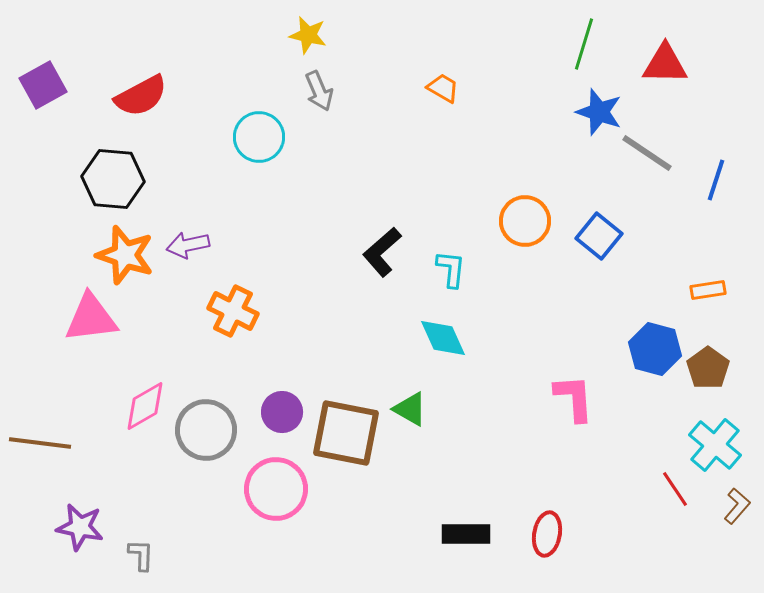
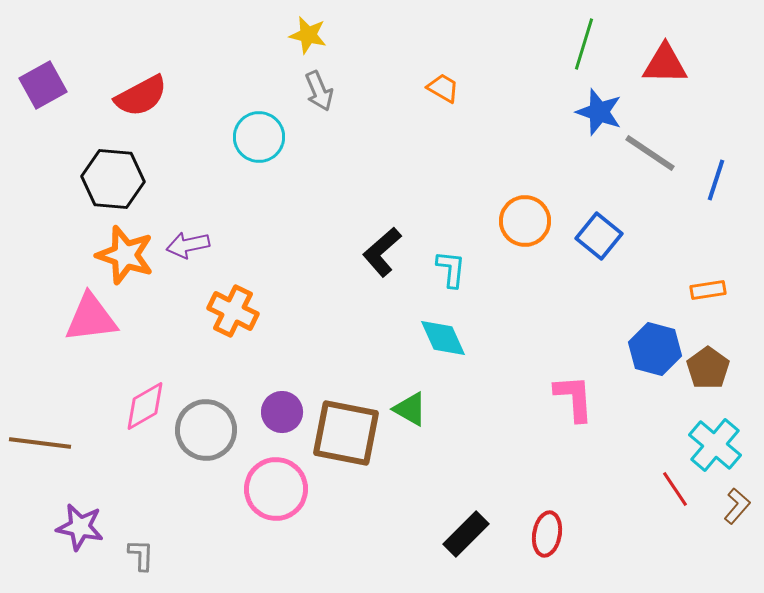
gray line: moved 3 px right
black rectangle: rotated 45 degrees counterclockwise
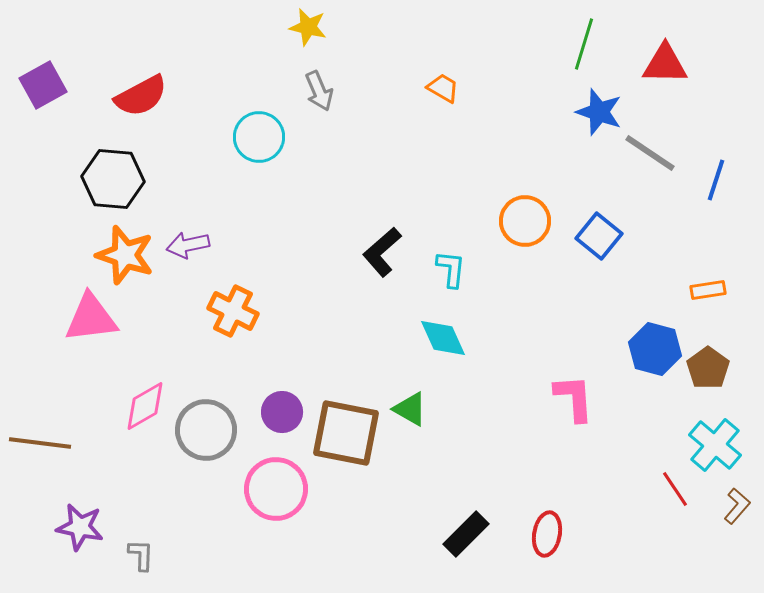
yellow star: moved 8 px up
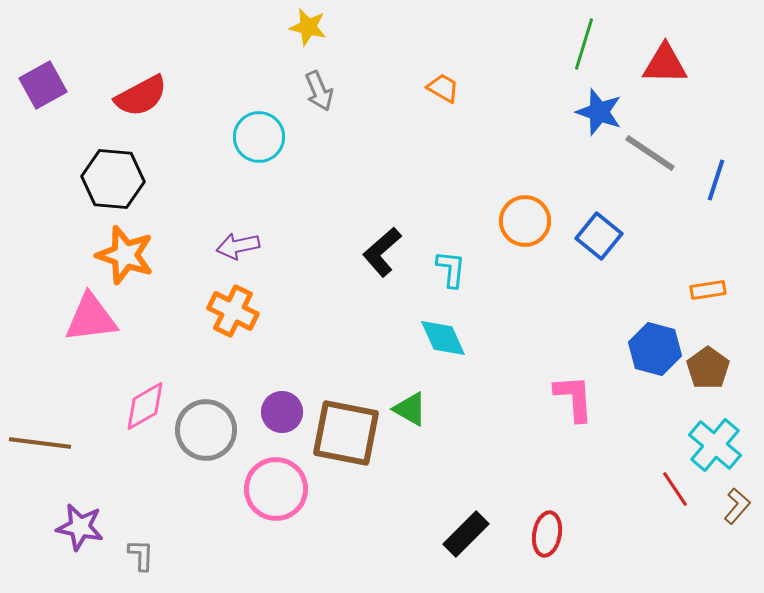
purple arrow: moved 50 px right, 1 px down
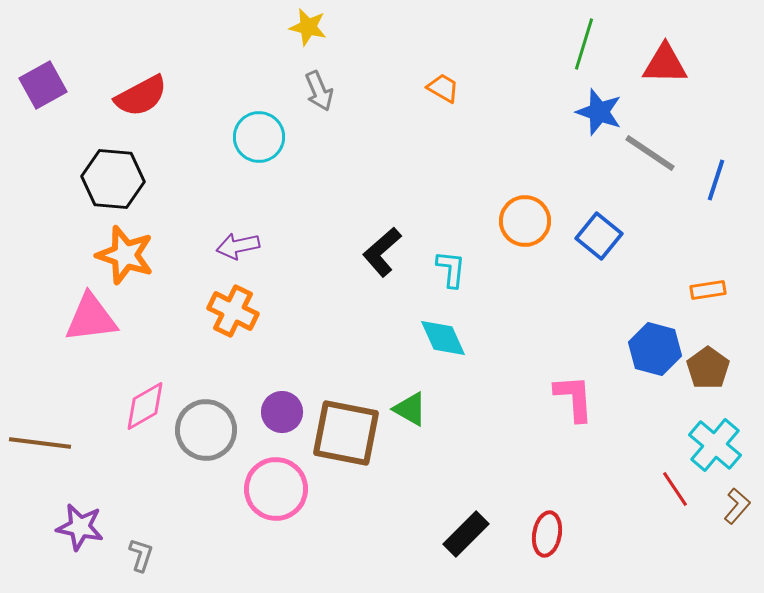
gray L-shape: rotated 16 degrees clockwise
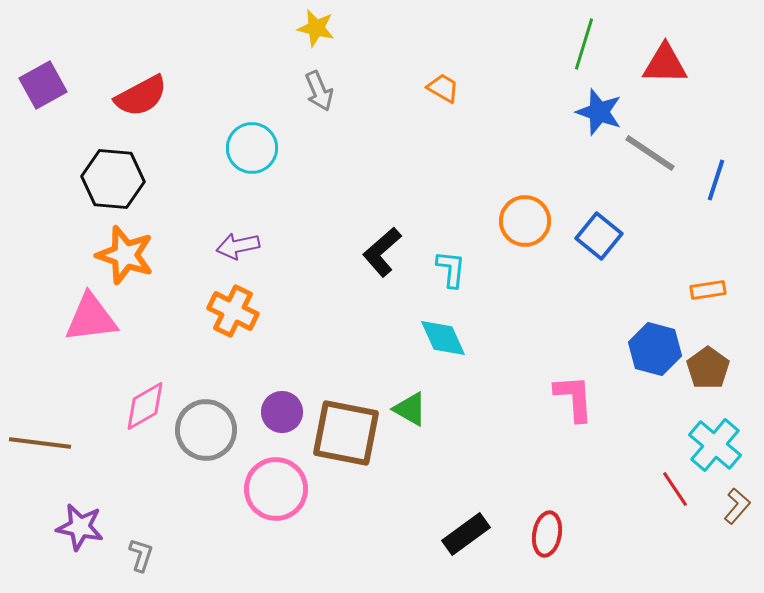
yellow star: moved 8 px right, 1 px down
cyan circle: moved 7 px left, 11 px down
black rectangle: rotated 9 degrees clockwise
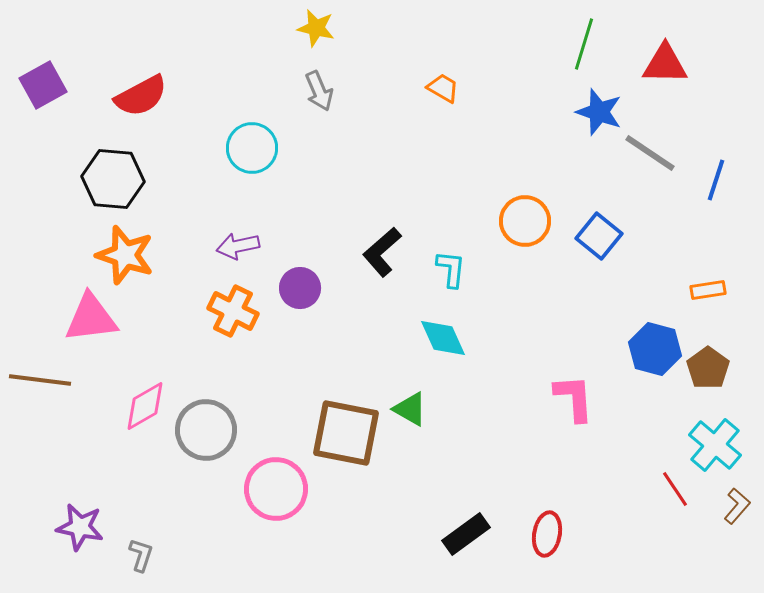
purple circle: moved 18 px right, 124 px up
brown line: moved 63 px up
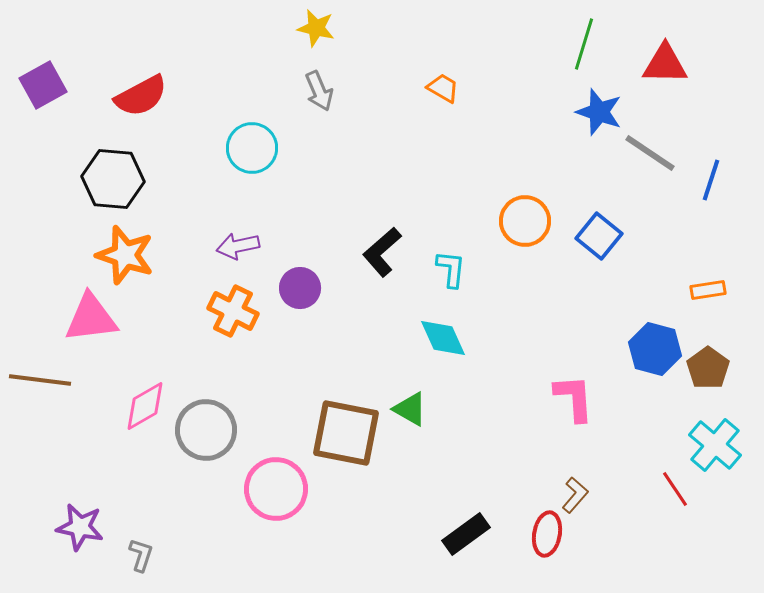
blue line: moved 5 px left
brown L-shape: moved 162 px left, 11 px up
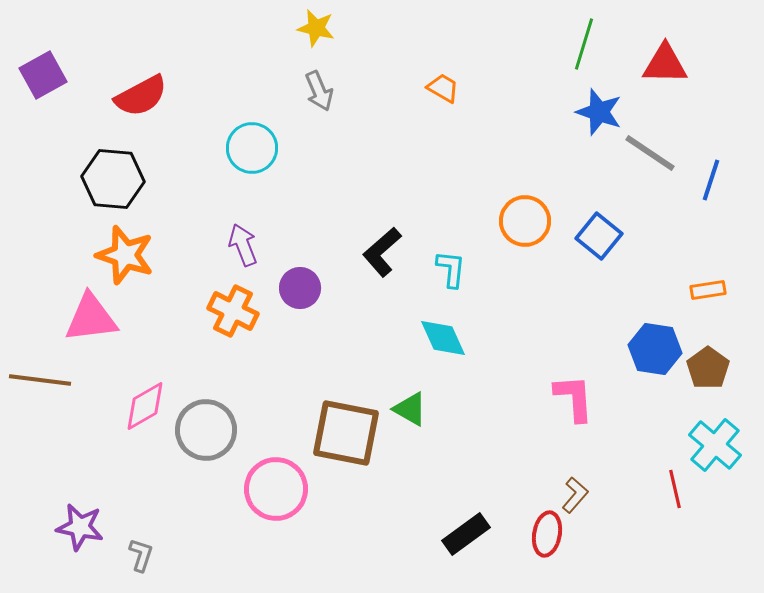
purple square: moved 10 px up
purple arrow: moved 5 px right, 1 px up; rotated 81 degrees clockwise
blue hexagon: rotated 6 degrees counterclockwise
red line: rotated 21 degrees clockwise
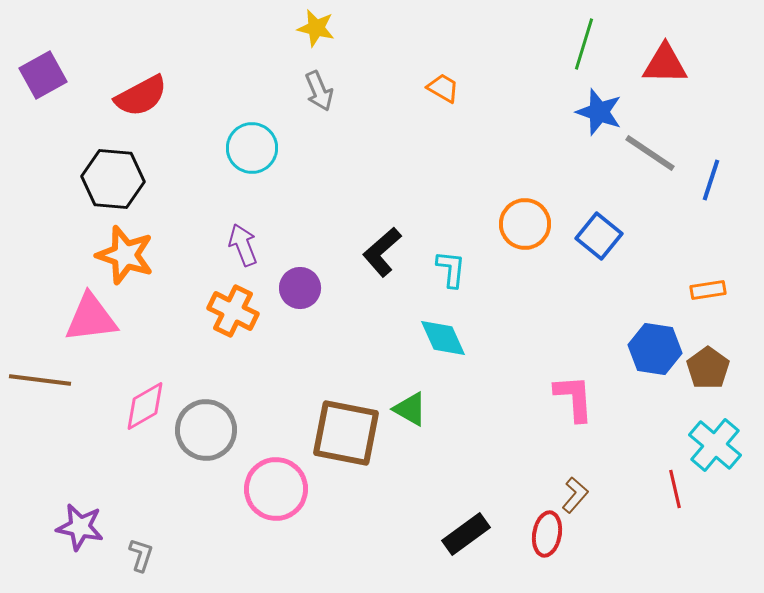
orange circle: moved 3 px down
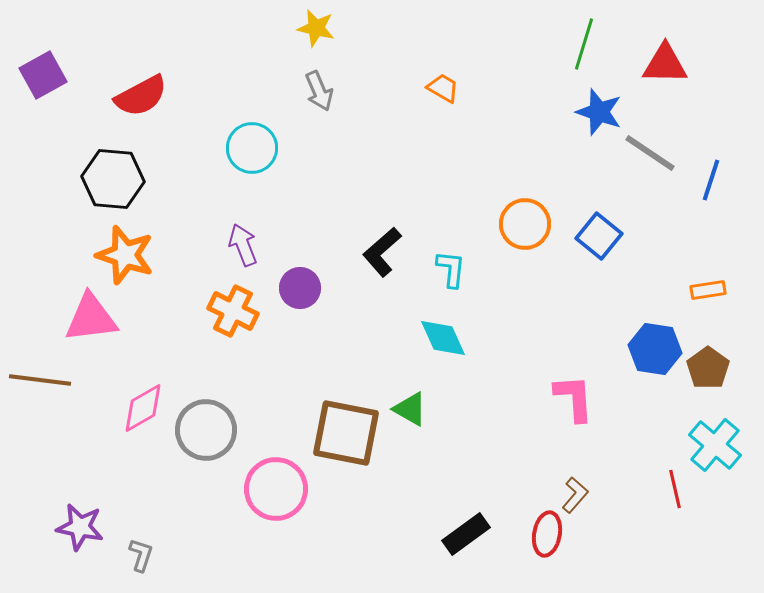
pink diamond: moved 2 px left, 2 px down
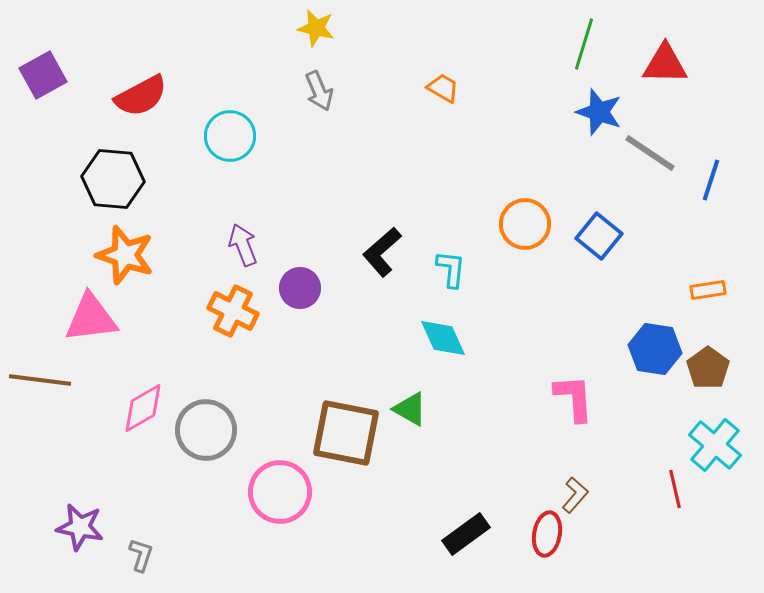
cyan circle: moved 22 px left, 12 px up
pink circle: moved 4 px right, 3 px down
